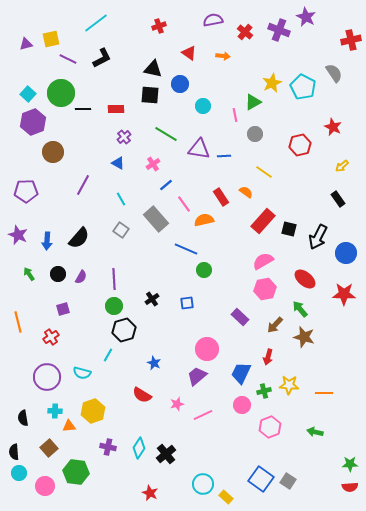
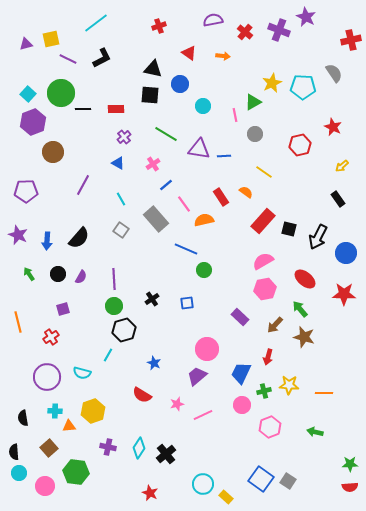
cyan pentagon at (303, 87): rotated 25 degrees counterclockwise
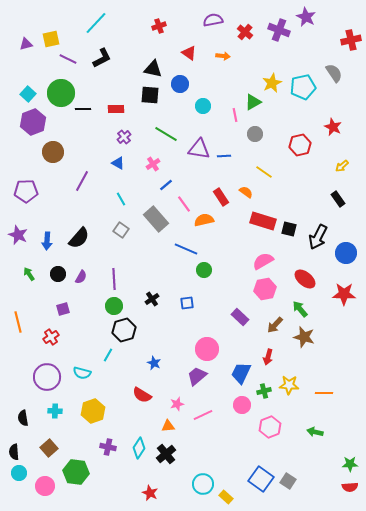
cyan line at (96, 23): rotated 10 degrees counterclockwise
cyan pentagon at (303, 87): rotated 15 degrees counterclockwise
purple line at (83, 185): moved 1 px left, 4 px up
red rectangle at (263, 221): rotated 65 degrees clockwise
orange triangle at (69, 426): moved 99 px right
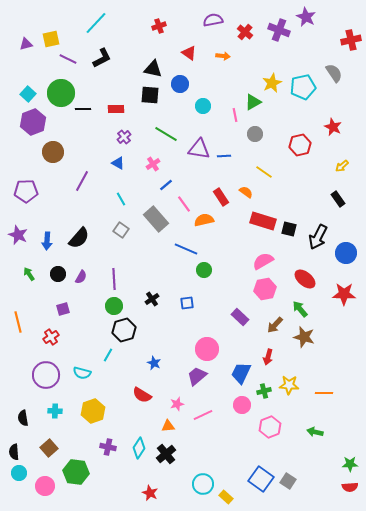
purple circle at (47, 377): moved 1 px left, 2 px up
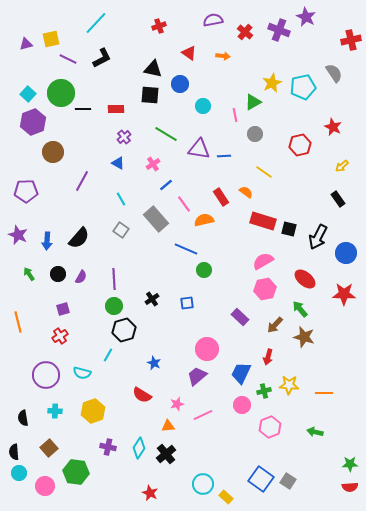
red cross at (51, 337): moved 9 px right, 1 px up
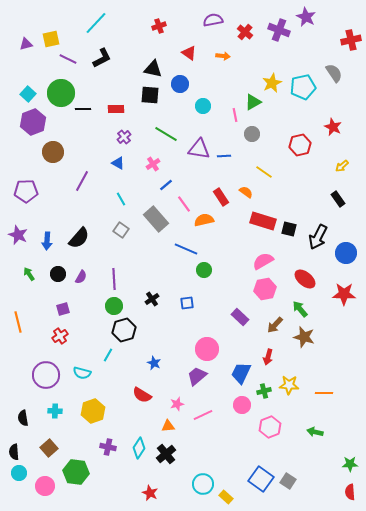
gray circle at (255, 134): moved 3 px left
red semicircle at (350, 487): moved 5 px down; rotated 91 degrees clockwise
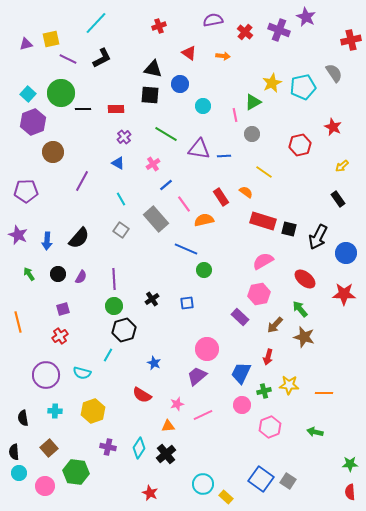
pink hexagon at (265, 289): moved 6 px left, 5 px down
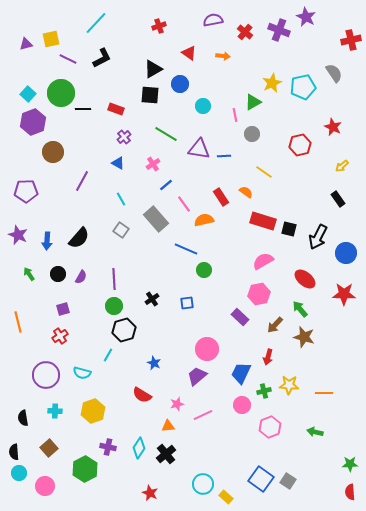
black triangle at (153, 69): rotated 42 degrees counterclockwise
red rectangle at (116, 109): rotated 21 degrees clockwise
green hexagon at (76, 472): moved 9 px right, 3 px up; rotated 25 degrees clockwise
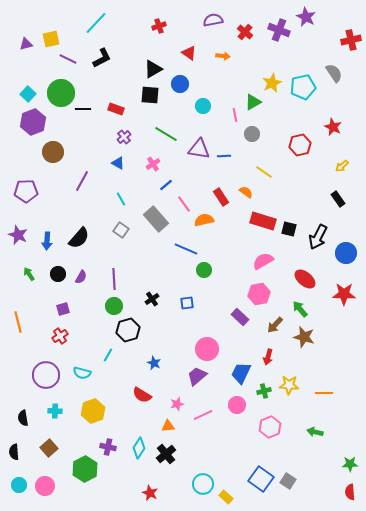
black hexagon at (124, 330): moved 4 px right
pink circle at (242, 405): moved 5 px left
cyan circle at (19, 473): moved 12 px down
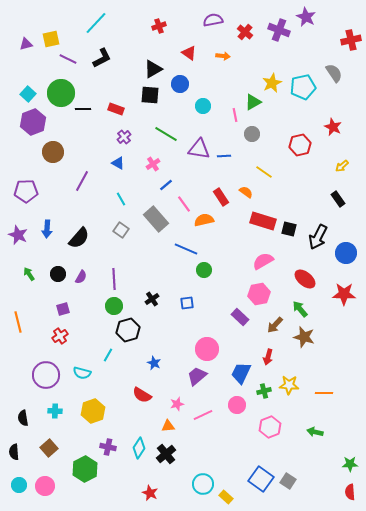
blue arrow at (47, 241): moved 12 px up
